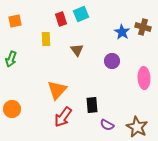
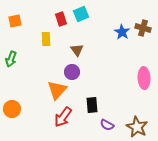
brown cross: moved 1 px down
purple circle: moved 40 px left, 11 px down
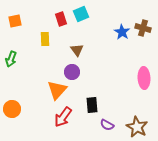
yellow rectangle: moved 1 px left
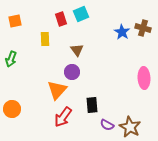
brown star: moved 7 px left
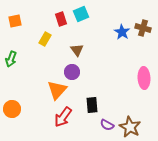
yellow rectangle: rotated 32 degrees clockwise
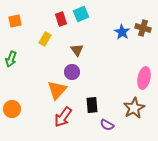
pink ellipse: rotated 15 degrees clockwise
brown star: moved 4 px right, 19 px up; rotated 15 degrees clockwise
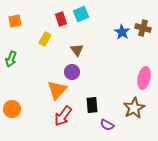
red arrow: moved 1 px up
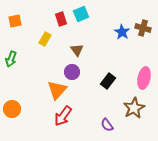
black rectangle: moved 16 px right, 24 px up; rotated 42 degrees clockwise
purple semicircle: rotated 24 degrees clockwise
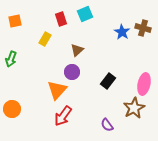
cyan square: moved 4 px right
brown triangle: rotated 24 degrees clockwise
pink ellipse: moved 6 px down
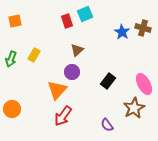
red rectangle: moved 6 px right, 2 px down
yellow rectangle: moved 11 px left, 16 px down
pink ellipse: rotated 40 degrees counterclockwise
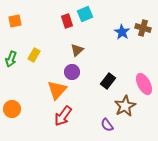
brown star: moved 9 px left, 2 px up
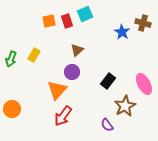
orange square: moved 34 px right
brown cross: moved 5 px up
